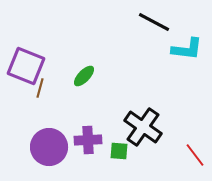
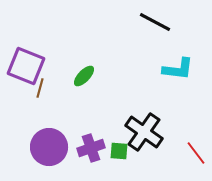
black line: moved 1 px right
cyan L-shape: moved 9 px left, 20 px down
black cross: moved 1 px right, 5 px down
purple cross: moved 3 px right, 8 px down; rotated 16 degrees counterclockwise
red line: moved 1 px right, 2 px up
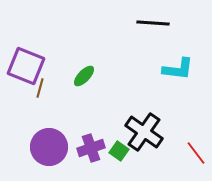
black line: moved 2 px left, 1 px down; rotated 24 degrees counterclockwise
green square: rotated 30 degrees clockwise
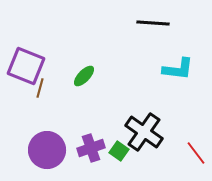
purple circle: moved 2 px left, 3 px down
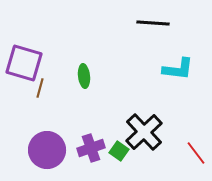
purple square: moved 2 px left, 3 px up; rotated 6 degrees counterclockwise
green ellipse: rotated 50 degrees counterclockwise
black cross: rotated 12 degrees clockwise
